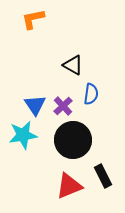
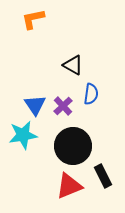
black circle: moved 6 px down
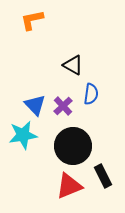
orange L-shape: moved 1 px left, 1 px down
blue triangle: rotated 10 degrees counterclockwise
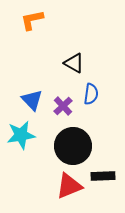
black triangle: moved 1 px right, 2 px up
blue triangle: moved 3 px left, 5 px up
cyan star: moved 2 px left
black rectangle: rotated 65 degrees counterclockwise
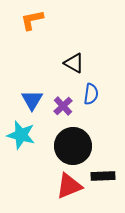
blue triangle: rotated 15 degrees clockwise
cyan star: rotated 24 degrees clockwise
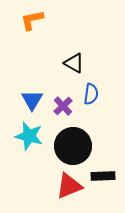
cyan star: moved 8 px right, 1 px down
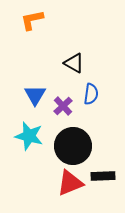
blue triangle: moved 3 px right, 5 px up
red triangle: moved 1 px right, 3 px up
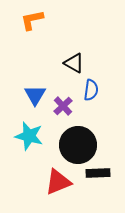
blue semicircle: moved 4 px up
black circle: moved 5 px right, 1 px up
black rectangle: moved 5 px left, 3 px up
red triangle: moved 12 px left, 1 px up
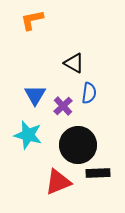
blue semicircle: moved 2 px left, 3 px down
cyan star: moved 1 px left, 1 px up
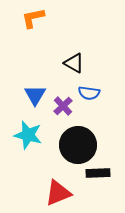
orange L-shape: moved 1 px right, 2 px up
blue semicircle: rotated 90 degrees clockwise
red triangle: moved 11 px down
